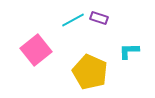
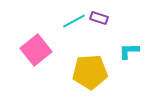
cyan line: moved 1 px right, 1 px down
yellow pentagon: rotated 28 degrees counterclockwise
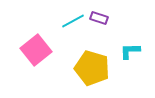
cyan line: moved 1 px left
cyan L-shape: moved 1 px right
yellow pentagon: moved 2 px right, 4 px up; rotated 20 degrees clockwise
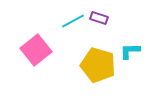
yellow pentagon: moved 6 px right, 3 px up
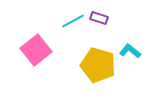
cyan L-shape: rotated 40 degrees clockwise
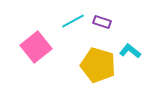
purple rectangle: moved 3 px right, 4 px down
pink square: moved 3 px up
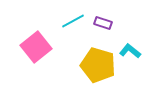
purple rectangle: moved 1 px right, 1 px down
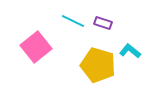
cyan line: rotated 55 degrees clockwise
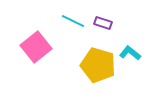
cyan L-shape: moved 2 px down
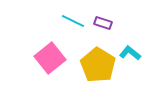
pink square: moved 14 px right, 11 px down
yellow pentagon: rotated 16 degrees clockwise
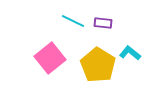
purple rectangle: rotated 12 degrees counterclockwise
